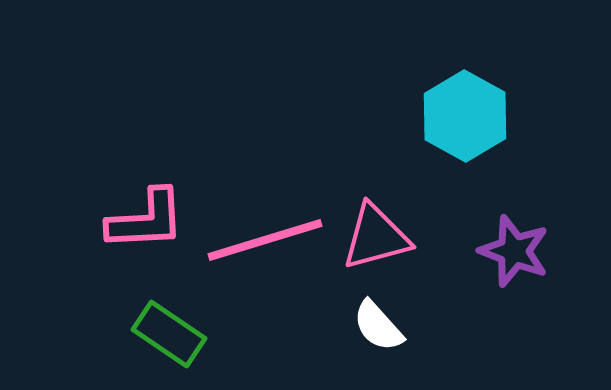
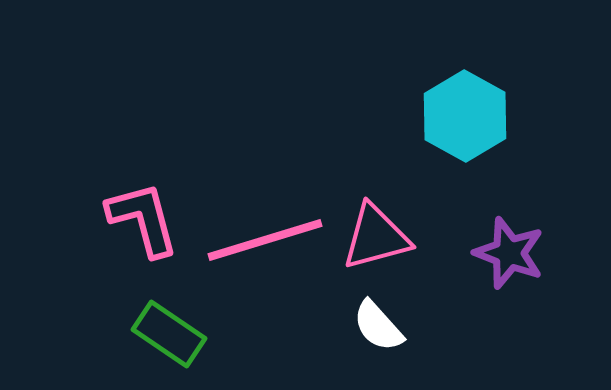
pink L-shape: moved 3 px left, 1 px up; rotated 102 degrees counterclockwise
purple star: moved 5 px left, 2 px down
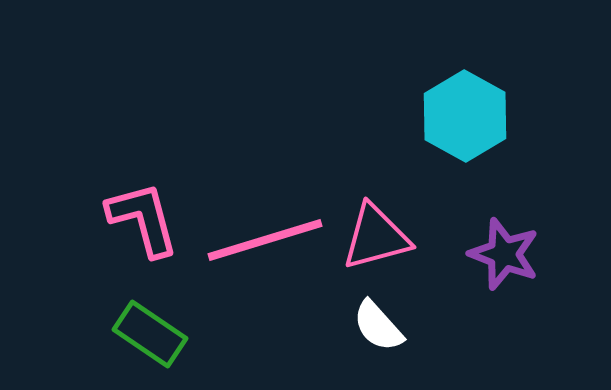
purple star: moved 5 px left, 1 px down
green rectangle: moved 19 px left
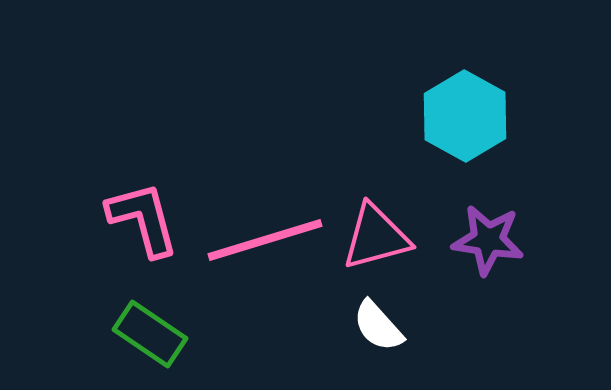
purple star: moved 16 px left, 14 px up; rotated 12 degrees counterclockwise
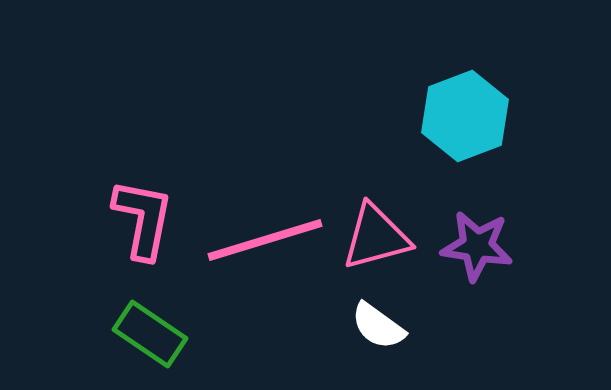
cyan hexagon: rotated 10 degrees clockwise
pink L-shape: rotated 26 degrees clockwise
purple star: moved 11 px left, 6 px down
white semicircle: rotated 12 degrees counterclockwise
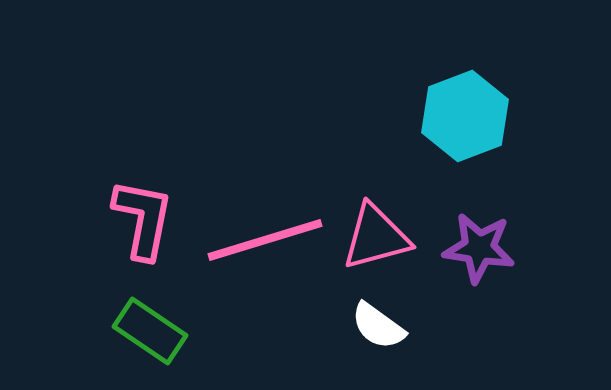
purple star: moved 2 px right, 2 px down
green rectangle: moved 3 px up
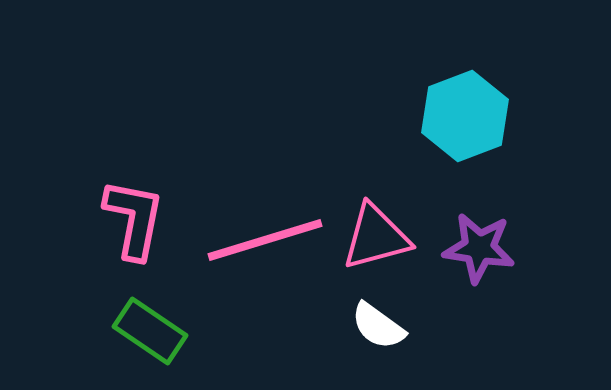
pink L-shape: moved 9 px left
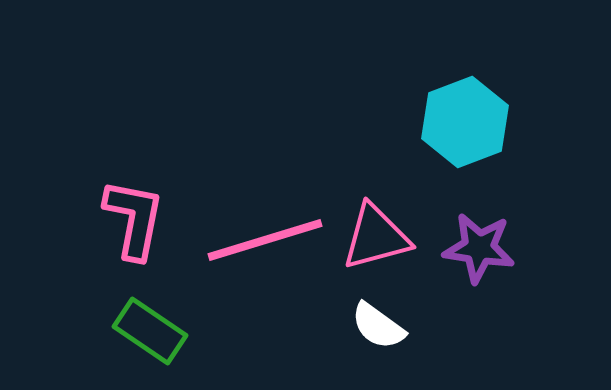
cyan hexagon: moved 6 px down
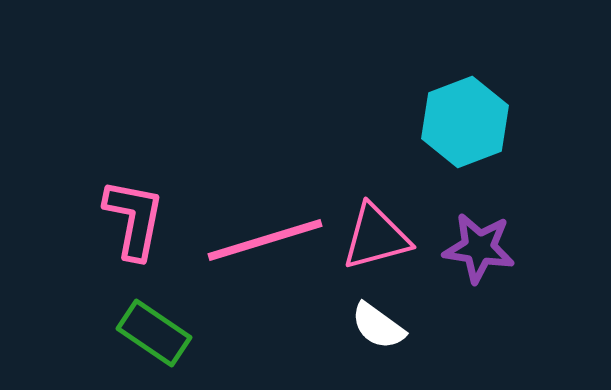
green rectangle: moved 4 px right, 2 px down
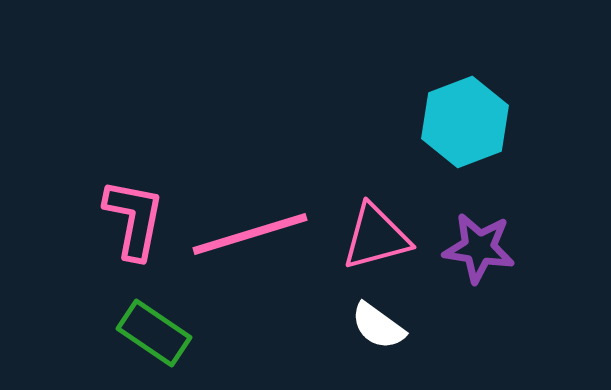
pink line: moved 15 px left, 6 px up
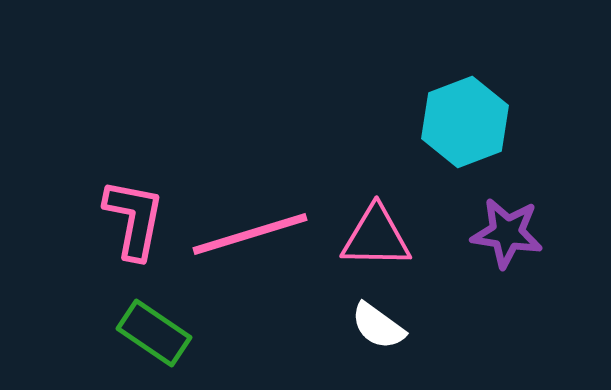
pink triangle: rotated 16 degrees clockwise
purple star: moved 28 px right, 15 px up
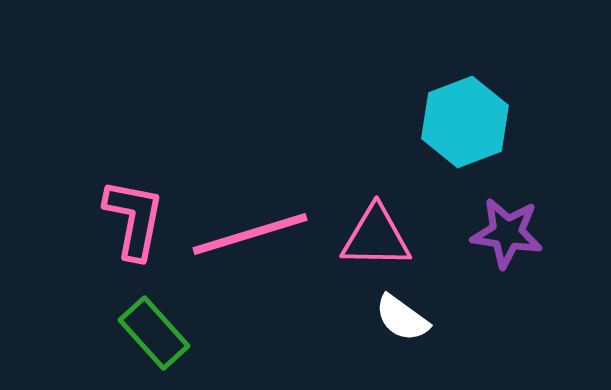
white semicircle: moved 24 px right, 8 px up
green rectangle: rotated 14 degrees clockwise
